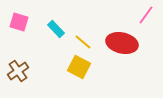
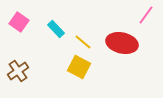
pink square: rotated 18 degrees clockwise
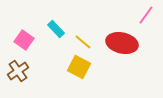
pink square: moved 5 px right, 18 px down
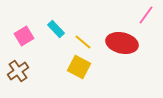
pink square: moved 4 px up; rotated 24 degrees clockwise
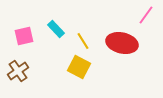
pink square: rotated 18 degrees clockwise
yellow line: moved 1 px up; rotated 18 degrees clockwise
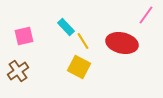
cyan rectangle: moved 10 px right, 2 px up
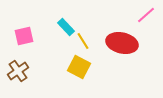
pink line: rotated 12 degrees clockwise
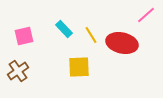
cyan rectangle: moved 2 px left, 2 px down
yellow line: moved 8 px right, 6 px up
yellow square: rotated 30 degrees counterclockwise
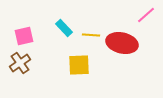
cyan rectangle: moved 1 px up
yellow line: rotated 54 degrees counterclockwise
yellow square: moved 2 px up
brown cross: moved 2 px right, 8 px up
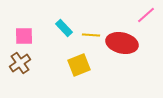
pink square: rotated 12 degrees clockwise
yellow square: rotated 20 degrees counterclockwise
